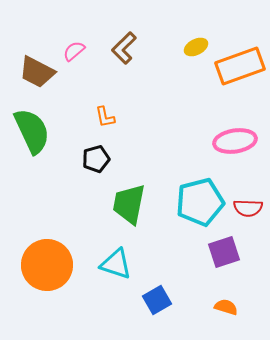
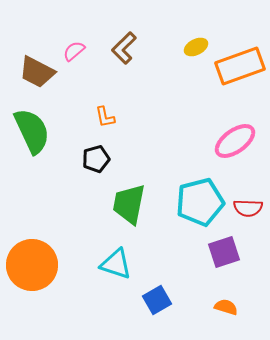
pink ellipse: rotated 27 degrees counterclockwise
orange circle: moved 15 px left
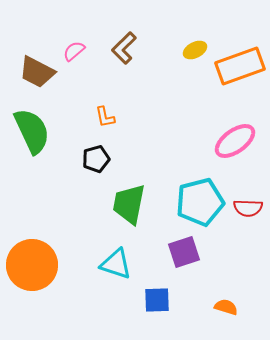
yellow ellipse: moved 1 px left, 3 px down
purple square: moved 40 px left
blue square: rotated 28 degrees clockwise
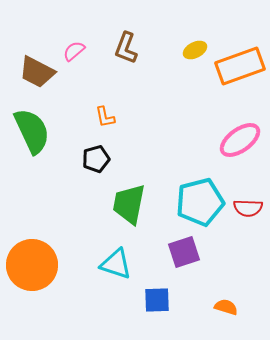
brown L-shape: moved 2 px right; rotated 24 degrees counterclockwise
pink ellipse: moved 5 px right, 1 px up
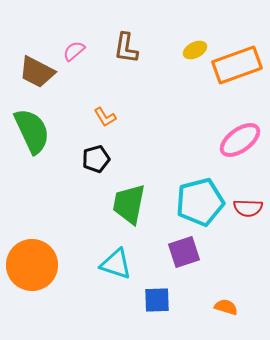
brown L-shape: rotated 12 degrees counterclockwise
orange rectangle: moved 3 px left, 1 px up
orange L-shape: rotated 20 degrees counterclockwise
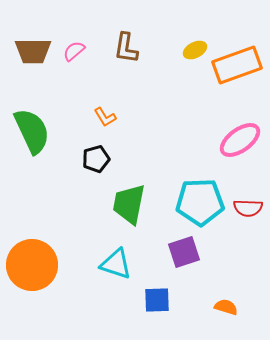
brown trapezoid: moved 4 px left, 21 px up; rotated 27 degrees counterclockwise
cyan pentagon: rotated 12 degrees clockwise
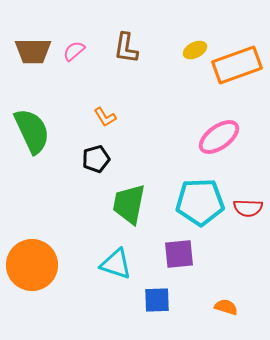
pink ellipse: moved 21 px left, 3 px up
purple square: moved 5 px left, 2 px down; rotated 12 degrees clockwise
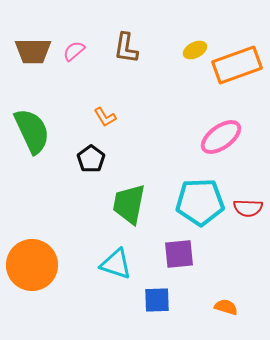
pink ellipse: moved 2 px right
black pentagon: moved 5 px left; rotated 20 degrees counterclockwise
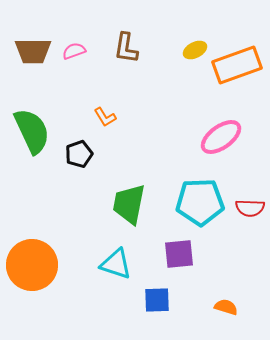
pink semicircle: rotated 20 degrees clockwise
black pentagon: moved 12 px left, 5 px up; rotated 16 degrees clockwise
red semicircle: moved 2 px right
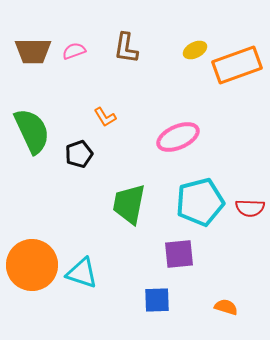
pink ellipse: moved 43 px left; rotated 12 degrees clockwise
cyan pentagon: rotated 12 degrees counterclockwise
cyan triangle: moved 34 px left, 9 px down
